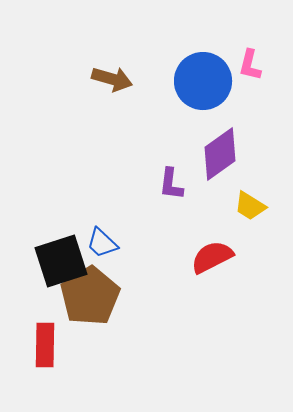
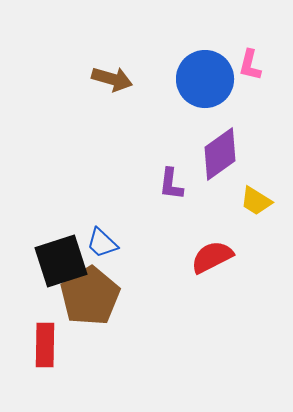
blue circle: moved 2 px right, 2 px up
yellow trapezoid: moved 6 px right, 5 px up
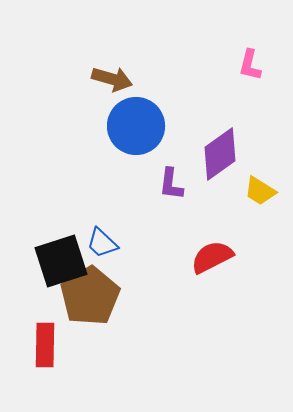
blue circle: moved 69 px left, 47 px down
yellow trapezoid: moved 4 px right, 10 px up
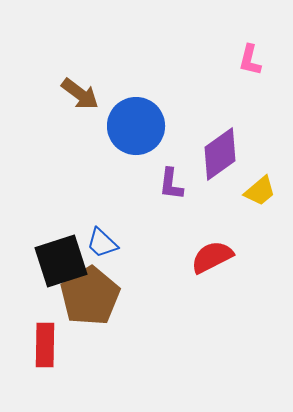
pink L-shape: moved 5 px up
brown arrow: moved 32 px left, 15 px down; rotated 21 degrees clockwise
yellow trapezoid: rotated 72 degrees counterclockwise
